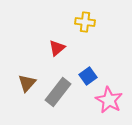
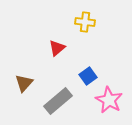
brown triangle: moved 3 px left
gray rectangle: moved 9 px down; rotated 12 degrees clockwise
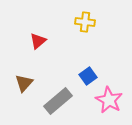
red triangle: moved 19 px left, 7 px up
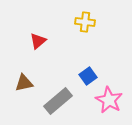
brown triangle: rotated 36 degrees clockwise
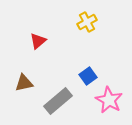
yellow cross: moved 2 px right; rotated 36 degrees counterclockwise
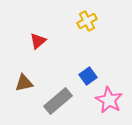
yellow cross: moved 1 px up
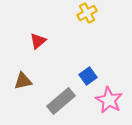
yellow cross: moved 8 px up
brown triangle: moved 1 px left, 2 px up
gray rectangle: moved 3 px right
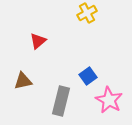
gray rectangle: rotated 36 degrees counterclockwise
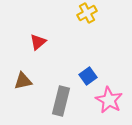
red triangle: moved 1 px down
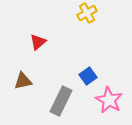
gray rectangle: rotated 12 degrees clockwise
